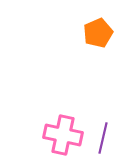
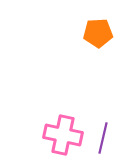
orange pentagon: rotated 20 degrees clockwise
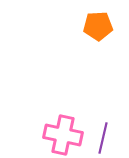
orange pentagon: moved 7 px up
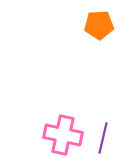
orange pentagon: moved 1 px right, 1 px up
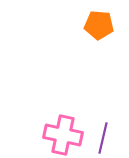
orange pentagon: rotated 8 degrees clockwise
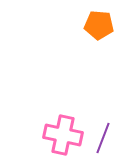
purple line: rotated 8 degrees clockwise
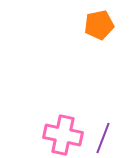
orange pentagon: rotated 16 degrees counterclockwise
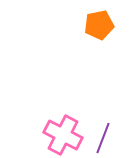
pink cross: rotated 15 degrees clockwise
